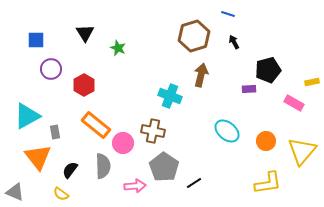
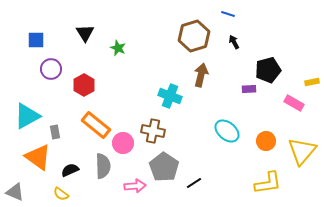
orange triangle: rotated 16 degrees counterclockwise
black semicircle: rotated 30 degrees clockwise
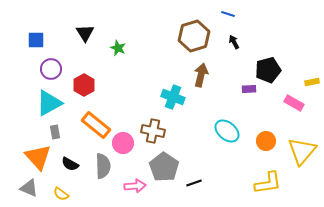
cyan cross: moved 3 px right, 1 px down
cyan triangle: moved 22 px right, 13 px up
orange triangle: rotated 12 degrees clockwise
black semicircle: moved 6 px up; rotated 126 degrees counterclockwise
black line: rotated 14 degrees clockwise
gray triangle: moved 14 px right, 4 px up
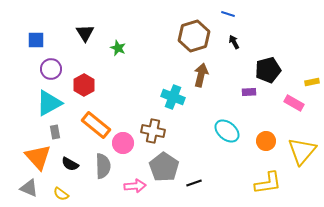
purple rectangle: moved 3 px down
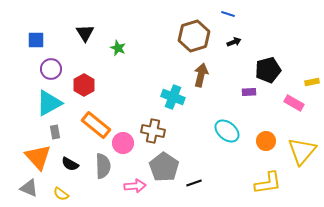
black arrow: rotated 96 degrees clockwise
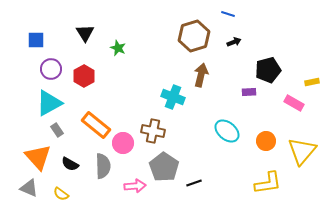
red hexagon: moved 9 px up
gray rectangle: moved 2 px right, 2 px up; rotated 24 degrees counterclockwise
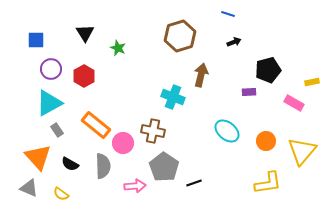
brown hexagon: moved 14 px left
